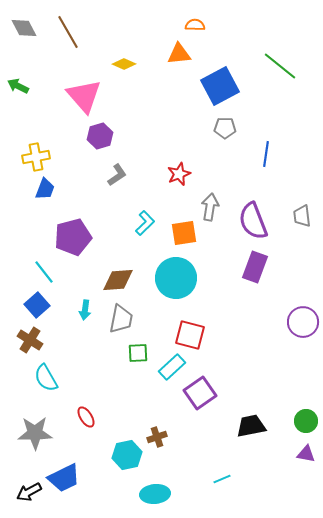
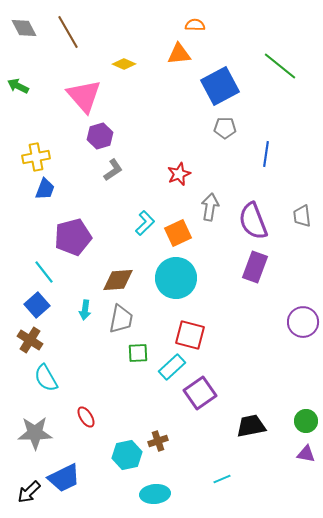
gray L-shape at (117, 175): moved 4 px left, 5 px up
orange square at (184, 233): moved 6 px left; rotated 16 degrees counterclockwise
brown cross at (157, 437): moved 1 px right, 4 px down
black arrow at (29, 492): rotated 15 degrees counterclockwise
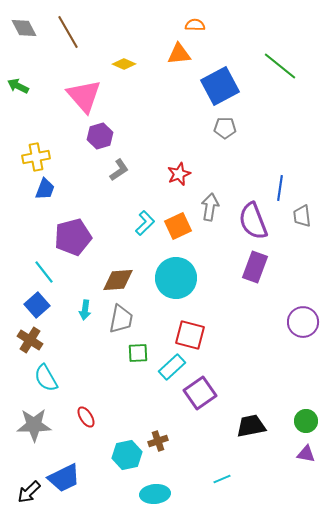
blue line at (266, 154): moved 14 px right, 34 px down
gray L-shape at (113, 170): moved 6 px right
orange square at (178, 233): moved 7 px up
gray star at (35, 433): moved 1 px left, 8 px up
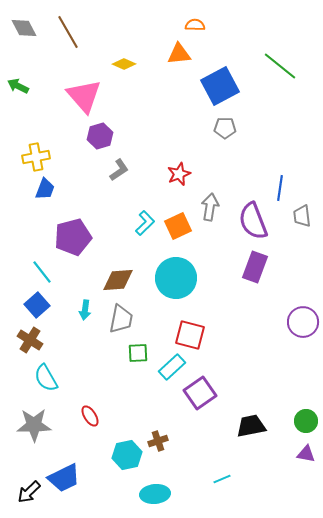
cyan line at (44, 272): moved 2 px left
red ellipse at (86, 417): moved 4 px right, 1 px up
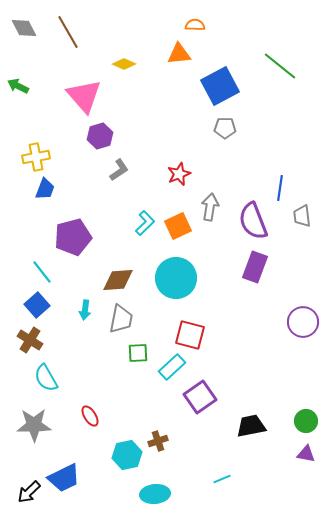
purple square at (200, 393): moved 4 px down
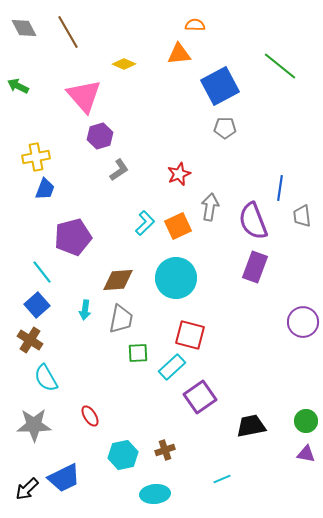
brown cross at (158, 441): moved 7 px right, 9 px down
cyan hexagon at (127, 455): moved 4 px left
black arrow at (29, 492): moved 2 px left, 3 px up
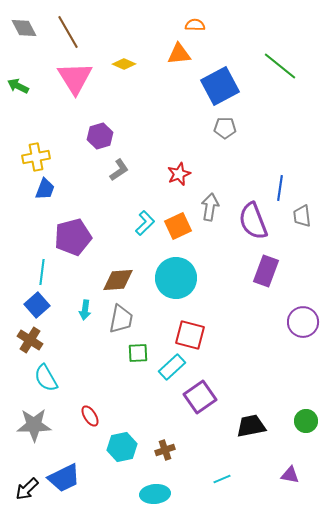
pink triangle at (84, 96): moved 9 px left, 18 px up; rotated 9 degrees clockwise
purple rectangle at (255, 267): moved 11 px right, 4 px down
cyan line at (42, 272): rotated 45 degrees clockwise
purple triangle at (306, 454): moved 16 px left, 21 px down
cyan hexagon at (123, 455): moved 1 px left, 8 px up
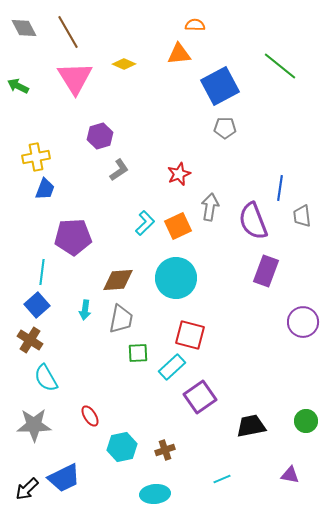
purple pentagon at (73, 237): rotated 12 degrees clockwise
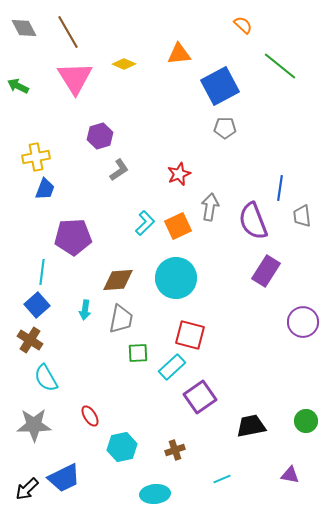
orange semicircle at (195, 25): moved 48 px right; rotated 42 degrees clockwise
purple rectangle at (266, 271): rotated 12 degrees clockwise
brown cross at (165, 450): moved 10 px right
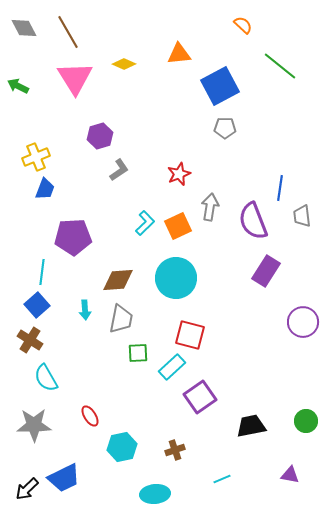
yellow cross at (36, 157): rotated 12 degrees counterclockwise
cyan arrow at (85, 310): rotated 12 degrees counterclockwise
